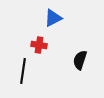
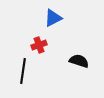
red cross: rotated 28 degrees counterclockwise
black semicircle: moved 1 px left, 1 px down; rotated 90 degrees clockwise
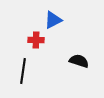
blue triangle: moved 2 px down
red cross: moved 3 px left, 5 px up; rotated 21 degrees clockwise
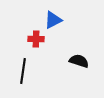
red cross: moved 1 px up
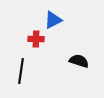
black line: moved 2 px left
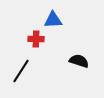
blue triangle: rotated 24 degrees clockwise
black line: rotated 25 degrees clockwise
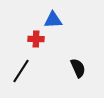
black semicircle: moved 1 px left, 7 px down; rotated 48 degrees clockwise
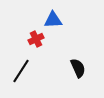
red cross: rotated 28 degrees counterclockwise
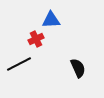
blue triangle: moved 2 px left
black line: moved 2 px left, 7 px up; rotated 30 degrees clockwise
